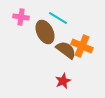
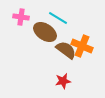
brown ellipse: rotated 30 degrees counterclockwise
red star: rotated 14 degrees clockwise
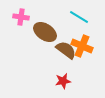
cyan line: moved 21 px right, 1 px up
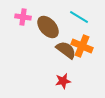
pink cross: moved 2 px right
brown ellipse: moved 3 px right, 5 px up; rotated 15 degrees clockwise
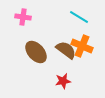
brown ellipse: moved 12 px left, 25 px down
